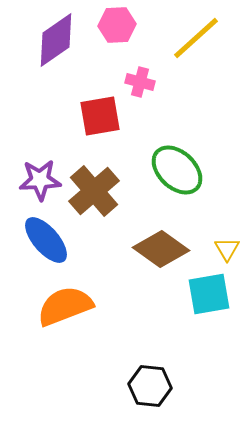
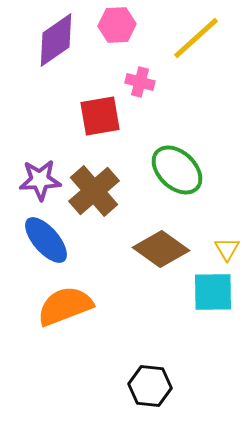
cyan square: moved 4 px right, 2 px up; rotated 9 degrees clockwise
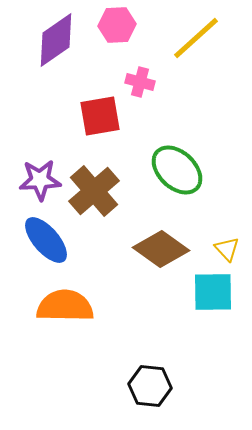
yellow triangle: rotated 12 degrees counterclockwise
orange semicircle: rotated 22 degrees clockwise
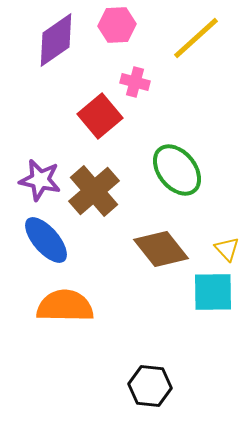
pink cross: moved 5 px left
red square: rotated 30 degrees counterclockwise
green ellipse: rotated 8 degrees clockwise
purple star: rotated 15 degrees clockwise
brown diamond: rotated 16 degrees clockwise
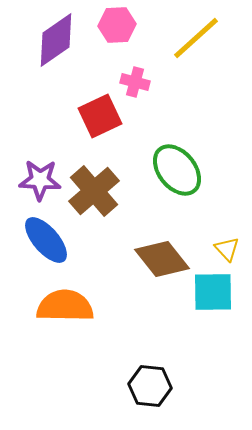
red square: rotated 15 degrees clockwise
purple star: rotated 9 degrees counterclockwise
brown diamond: moved 1 px right, 10 px down
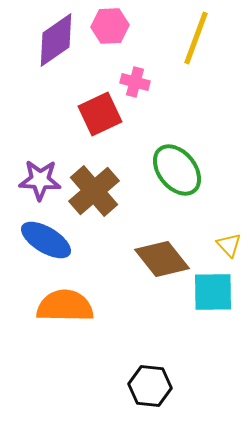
pink hexagon: moved 7 px left, 1 px down
yellow line: rotated 28 degrees counterclockwise
red square: moved 2 px up
blue ellipse: rotated 18 degrees counterclockwise
yellow triangle: moved 2 px right, 4 px up
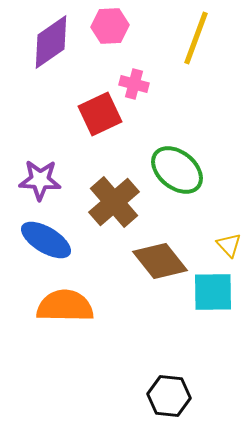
purple diamond: moved 5 px left, 2 px down
pink cross: moved 1 px left, 2 px down
green ellipse: rotated 12 degrees counterclockwise
brown cross: moved 20 px right, 11 px down
brown diamond: moved 2 px left, 2 px down
black hexagon: moved 19 px right, 10 px down
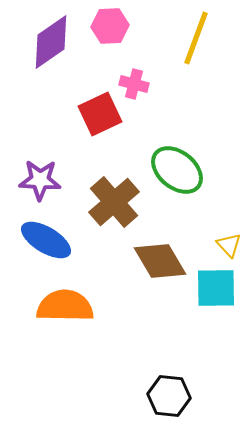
brown diamond: rotated 8 degrees clockwise
cyan square: moved 3 px right, 4 px up
